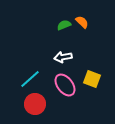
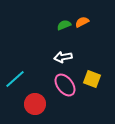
orange semicircle: rotated 72 degrees counterclockwise
cyan line: moved 15 px left
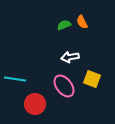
orange semicircle: rotated 88 degrees counterclockwise
white arrow: moved 7 px right
cyan line: rotated 50 degrees clockwise
pink ellipse: moved 1 px left, 1 px down
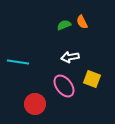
cyan line: moved 3 px right, 17 px up
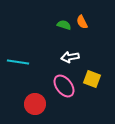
green semicircle: rotated 40 degrees clockwise
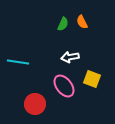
green semicircle: moved 1 px left, 1 px up; rotated 96 degrees clockwise
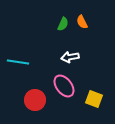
yellow square: moved 2 px right, 20 px down
red circle: moved 4 px up
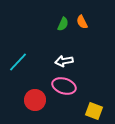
white arrow: moved 6 px left, 4 px down
cyan line: rotated 55 degrees counterclockwise
pink ellipse: rotated 35 degrees counterclockwise
yellow square: moved 12 px down
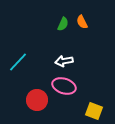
red circle: moved 2 px right
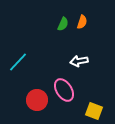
orange semicircle: rotated 136 degrees counterclockwise
white arrow: moved 15 px right
pink ellipse: moved 4 px down; rotated 40 degrees clockwise
